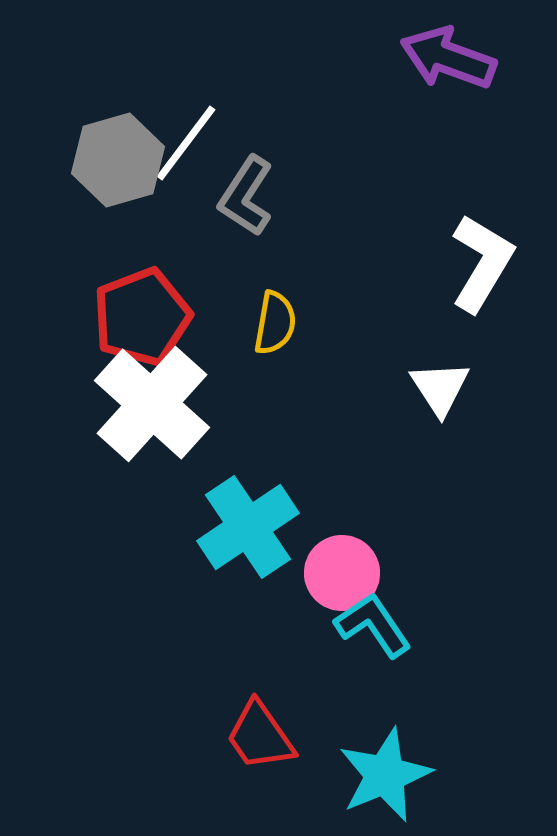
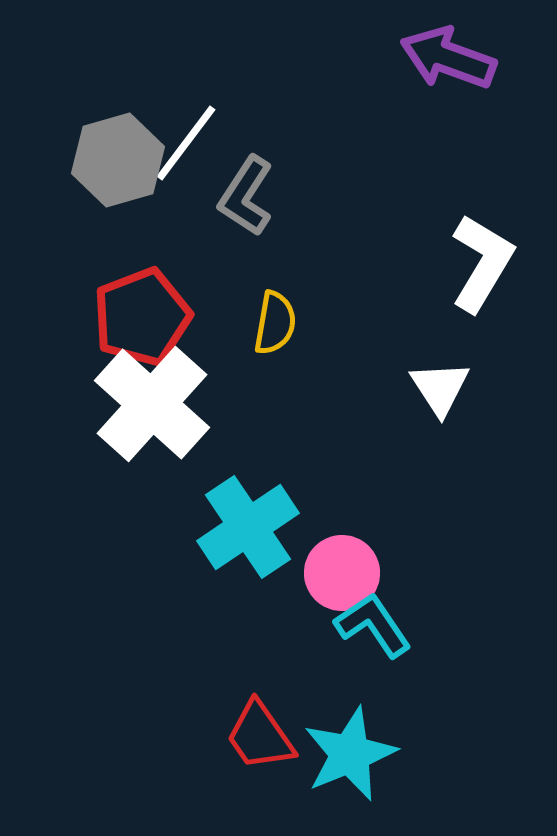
cyan star: moved 35 px left, 21 px up
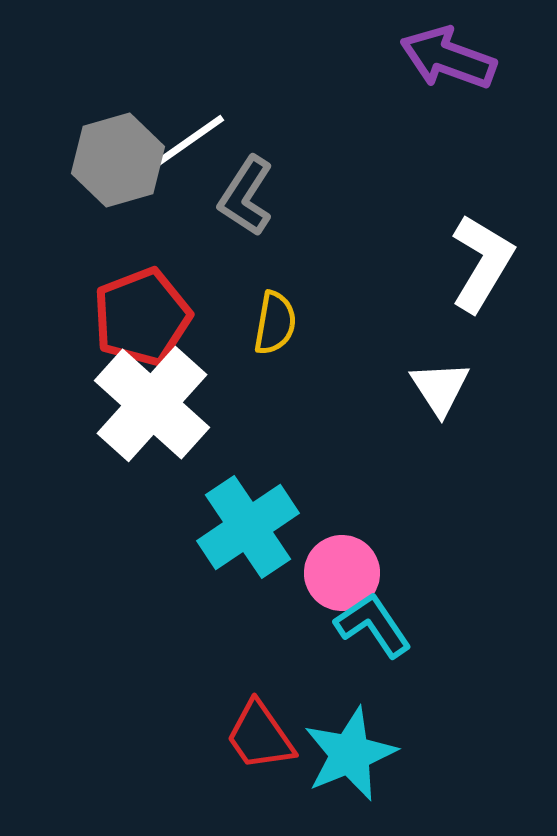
white line: rotated 18 degrees clockwise
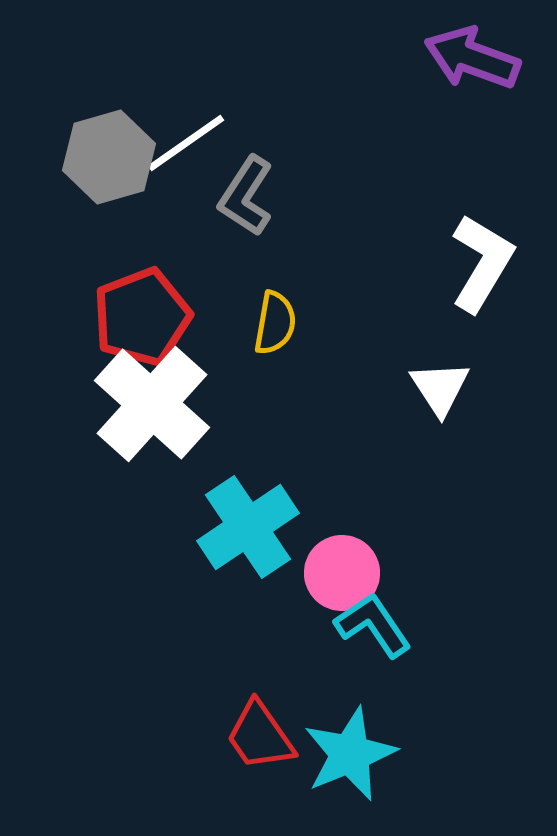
purple arrow: moved 24 px right
gray hexagon: moved 9 px left, 3 px up
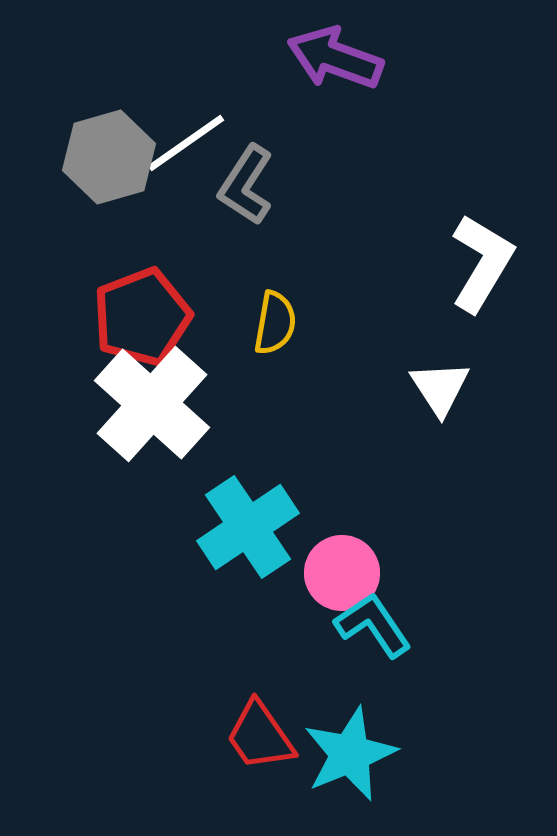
purple arrow: moved 137 px left
gray L-shape: moved 11 px up
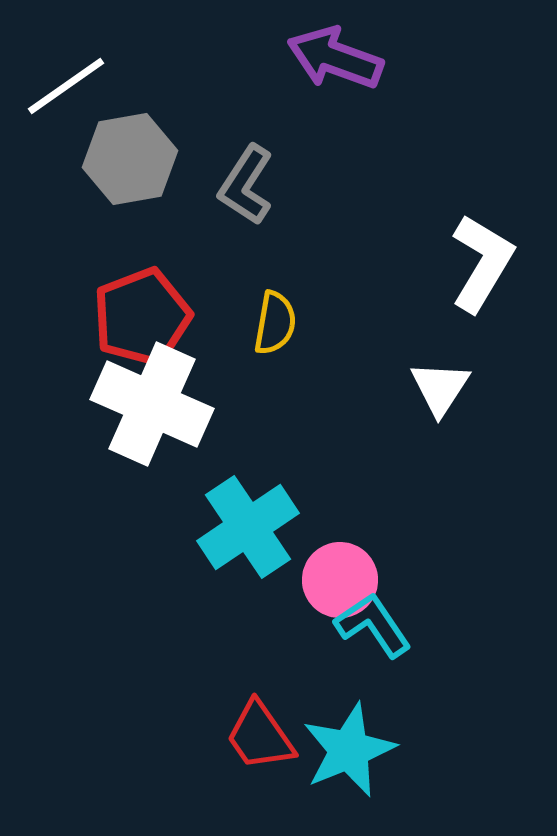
white line: moved 120 px left, 57 px up
gray hexagon: moved 21 px right, 2 px down; rotated 6 degrees clockwise
white triangle: rotated 6 degrees clockwise
white cross: rotated 18 degrees counterclockwise
pink circle: moved 2 px left, 7 px down
cyan star: moved 1 px left, 4 px up
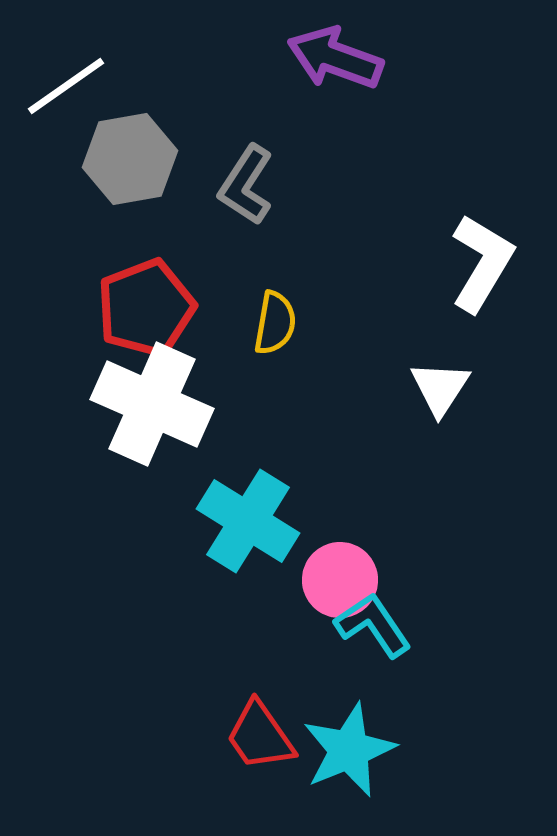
red pentagon: moved 4 px right, 9 px up
cyan cross: moved 6 px up; rotated 24 degrees counterclockwise
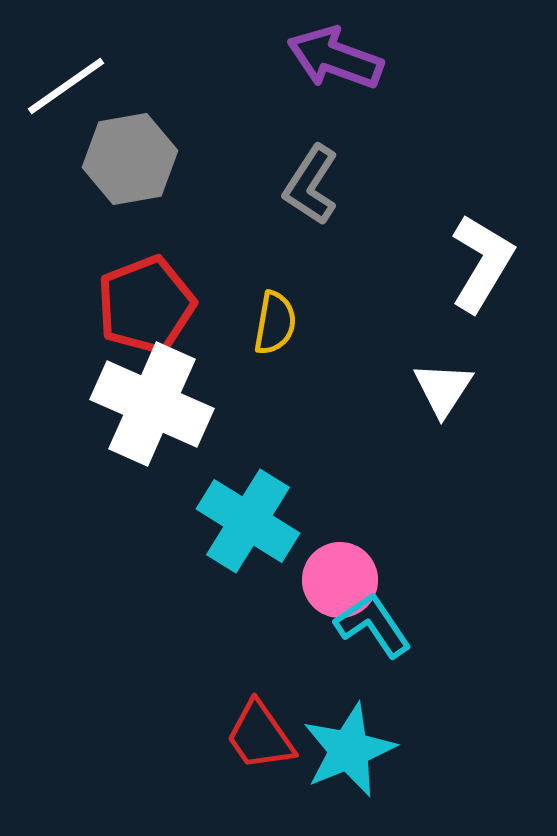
gray L-shape: moved 65 px right
red pentagon: moved 3 px up
white triangle: moved 3 px right, 1 px down
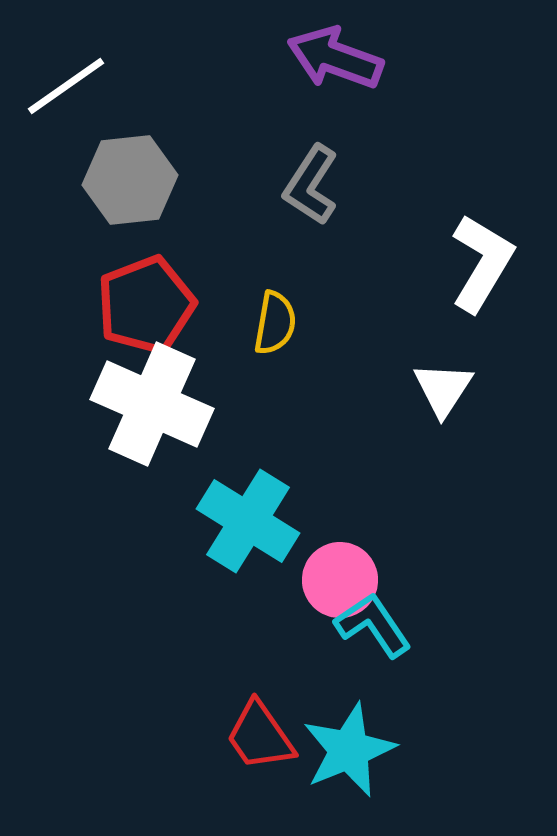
gray hexagon: moved 21 px down; rotated 4 degrees clockwise
